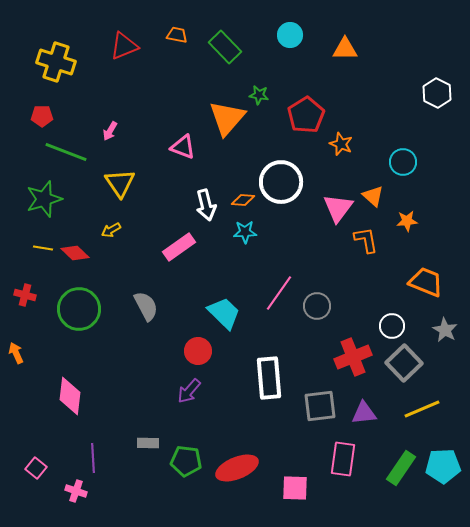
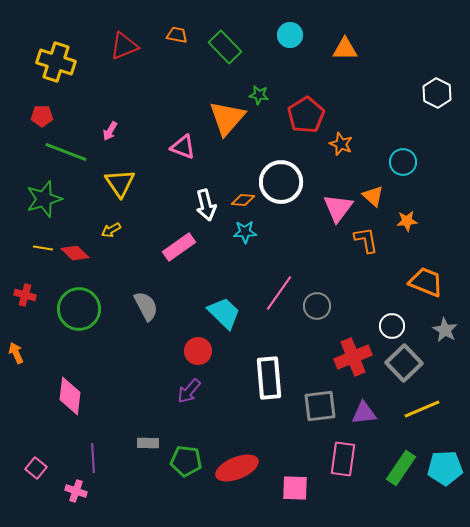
cyan pentagon at (443, 466): moved 2 px right, 2 px down
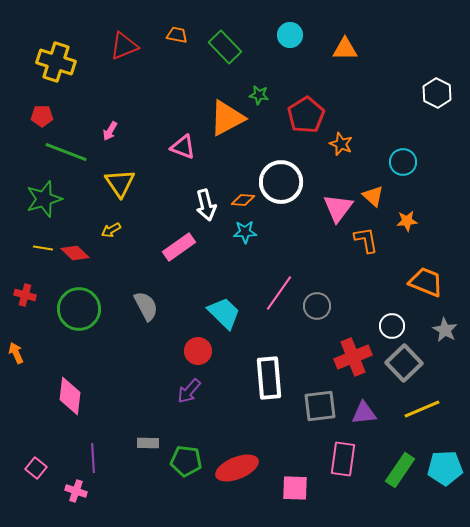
orange triangle at (227, 118): rotated 21 degrees clockwise
green rectangle at (401, 468): moved 1 px left, 2 px down
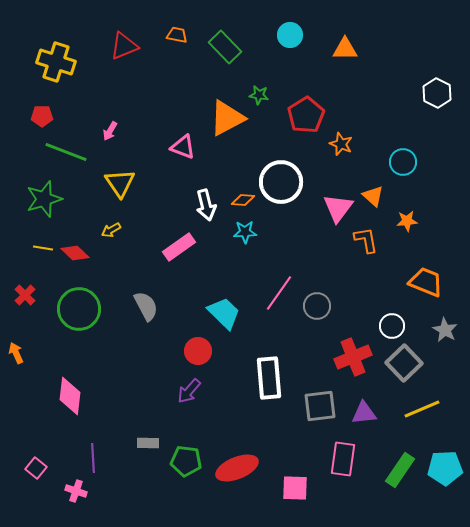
red cross at (25, 295): rotated 30 degrees clockwise
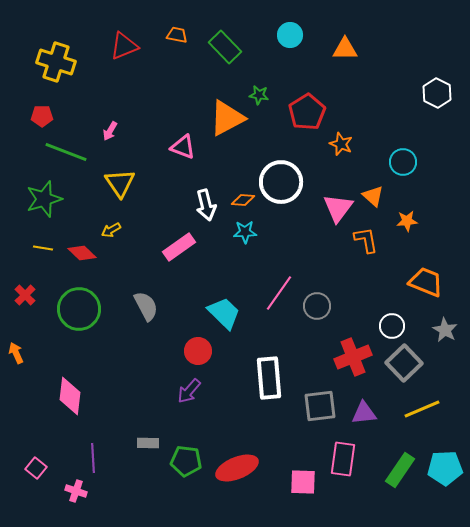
red pentagon at (306, 115): moved 1 px right, 3 px up
red diamond at (75, 253): moved 7 px right
pink square at (295, 488): moved 8 px right, 6 px up
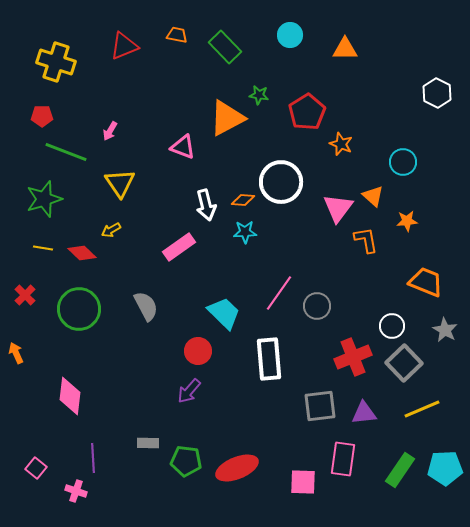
white rectangle at (269, 378): moved 19 px up
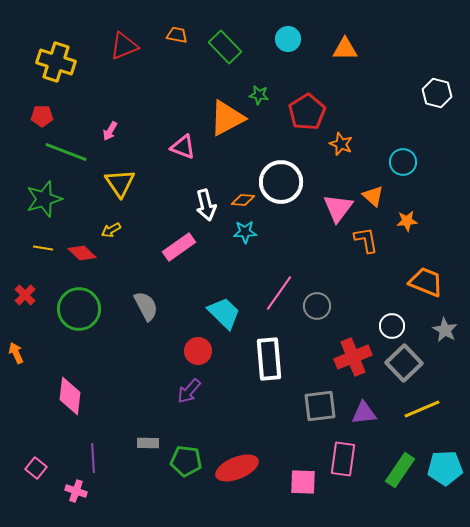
cyan circle at (290, 35): moved 2 px left, 4 px down
white hexagon at (437, 93): rotated 12 degrees counterclockwise
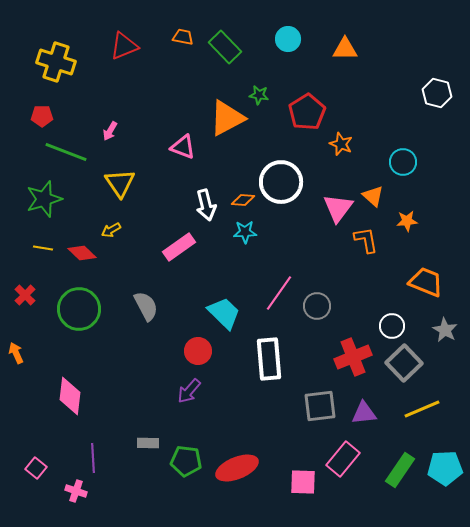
orange trapezoid at (177, 35): moved 6 px right, 2 px down
pink rectangle at (343, 459): rotated 32 degrees clockwise
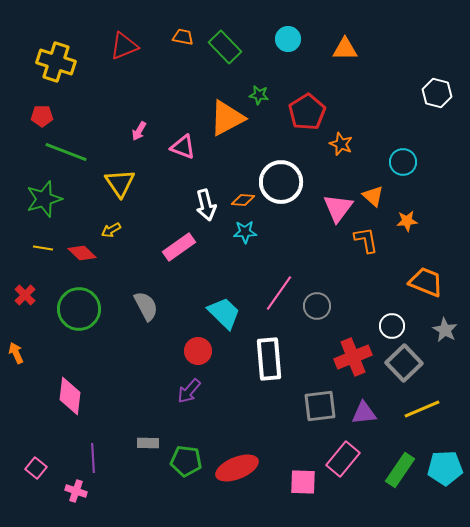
pink arrow at (110, 131): moved 29 px right
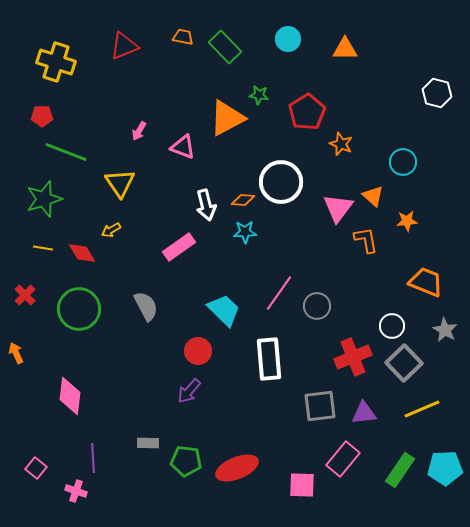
red diamond at (82, 253): rotated 16 degrees clockwise
cyan trapezoid at (224, 313): moved 3 px up
pink square at (303, 482): moved 1 px left, 3 px down
